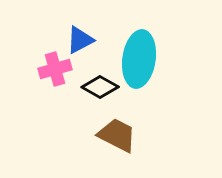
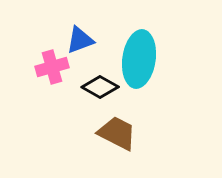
blue triangle: rotated 8 degrees clockwise
pink cross: moved 3 px left, 2 px up
brown trapezoid: moved 2 px up
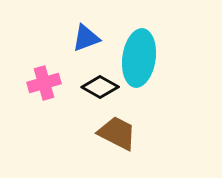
blue triangle: moved 6 px right, 2 px up
cyan ellipse: moved 1 px up
pink cross: moved 8 px left, 16 px down
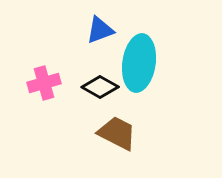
blue triangle: moved 14 px right, 8 px up
cyan ellipse: moved 5 px down
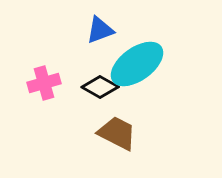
cyan ellipse: moved 2 px left, 1 px down; rotated 46 degrees clockwise
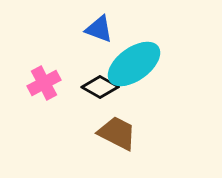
blue triangle: moved 1 px left, 1 px up; rotated 40 degrees clockwise
cyan ellipse: moved 3 px left
pink cross: rotated 12 degrees counterclockwise
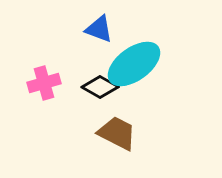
pink cross: rotated 12 degrees clockwise
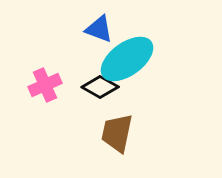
cyan ellipse: moved 7 px left, 5 px up
pink cross: moved 1 px right, 2 px down; rotated 8 degrees counterclockwise
brown trapezoid: rotated 105 degrees counterclockwise
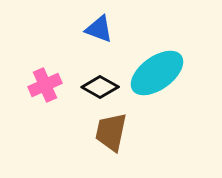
cyan ellipse: moved 30 px right, 14 px down
brown trapezoid: moved 6 px left, 1 px up
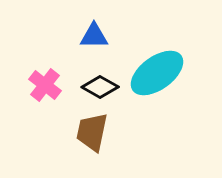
blue triangle: moved 5 px left, 7 px down; rotated 20 degrees counterclockwise
pink cross: rotated 28 degrees counterclockwise
brown trapezoid: moved 19 px left
